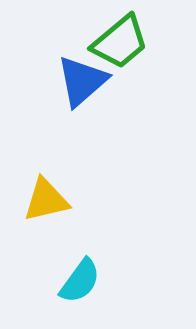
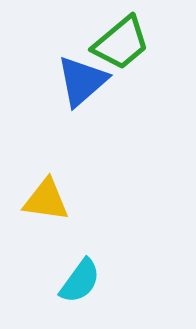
green trapezoid: moved 1 px right, 1 px down
yellow triangle: rotated 21 degrees clockwise
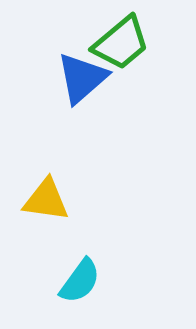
blue triangle: moved 3 px up
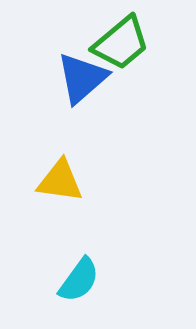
yellow triangle: moved 14 px right, 19 px up
cyan semicircle: moved 1 px left, 1 px up
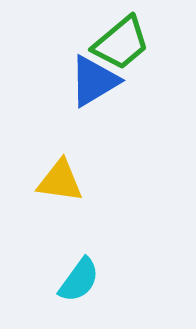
blue triangle: moved 12 px right, 3 px down; rotated 10 degrees clockwise
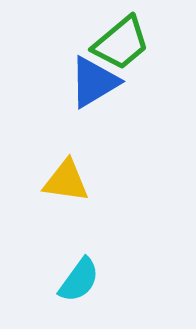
blue triangle: moved 1 px down
yellow triangle: moved 6 px right
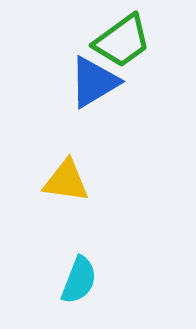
green trapezoid: moved 1 px right, 2 px up; rotated 4 degrees clockwise
cyan semicircle: rotated 15 degrees counterclockwise
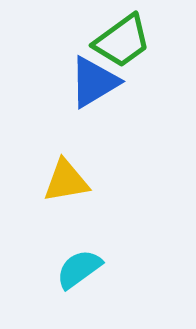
yellow triangle: rotated 18 degrees counterclockwise
cyan semicircle: moved 11 px up; rotated 147 degrees counterclockwise
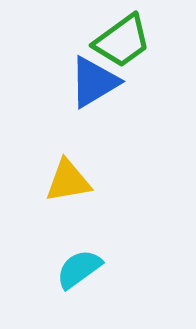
yellow triangle: moved 2 px right
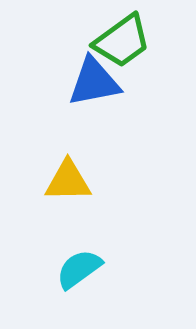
blue triangle: rotated 20 degrees clockwise
yellow triangle: rotated 9 degrees clockwise
